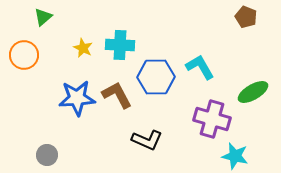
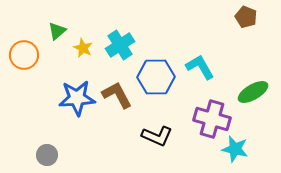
green triangle: moved 14 px right, 14 px down
cyan cross: rotated 36 degrees counterclockwise
black L-shape: moved 10 px right, 4 px up
cyan star: moved 7 px up
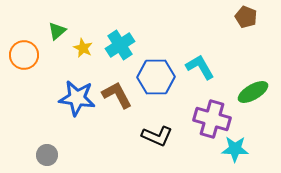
blue star: rotated 12 degrees clockwise
cyan star: rotated 12 degrees counterclockwise
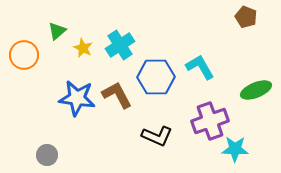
green ellipse: moved 3 px right, 2 px up; rotated 8 degrees clockwise
purple cross: moved 2 px left, 2 px down; rotated 36 degrees counterclockwise
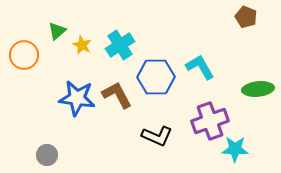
yellow star: moved 1 px left, 3 px up
green ellipse: moved 2 px right, 1 px up; rotated 16 degrees clockwise
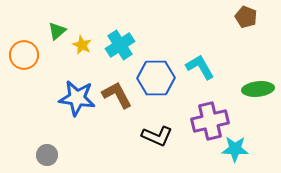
blue hexagon: moved 1 px down
purple cross: rotated 6 degrees clockwise
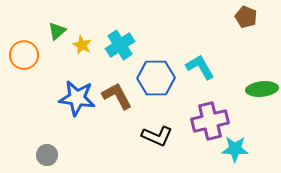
green ellipse: moved 4 px right
brown L-shape: moved 1 px down
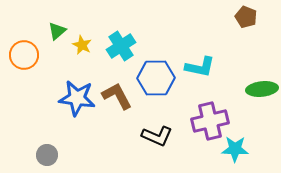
cyan cross: moved 1 px right, 1 px down
cyan L-shape: rotated 132 degrees clockwise
